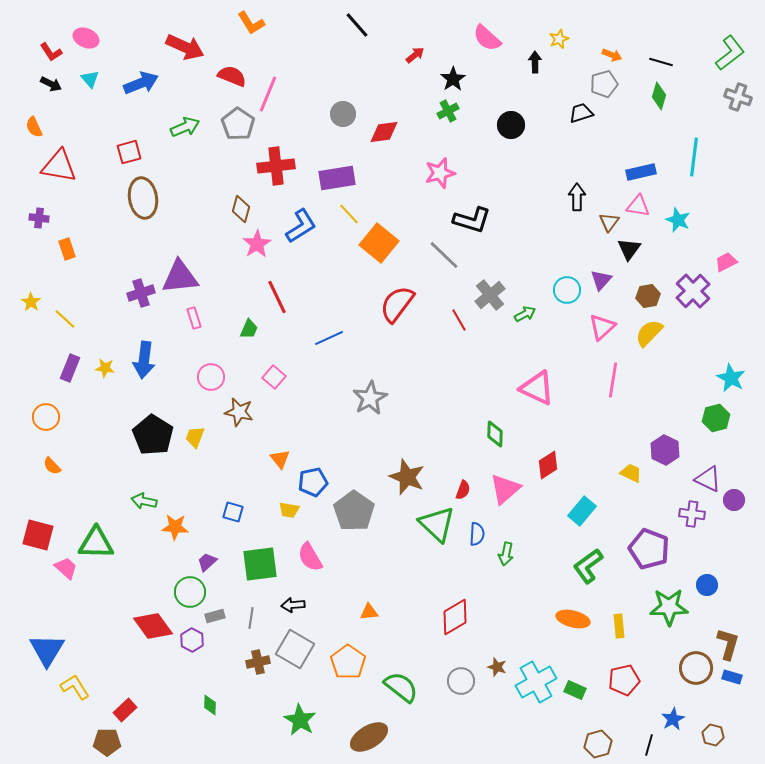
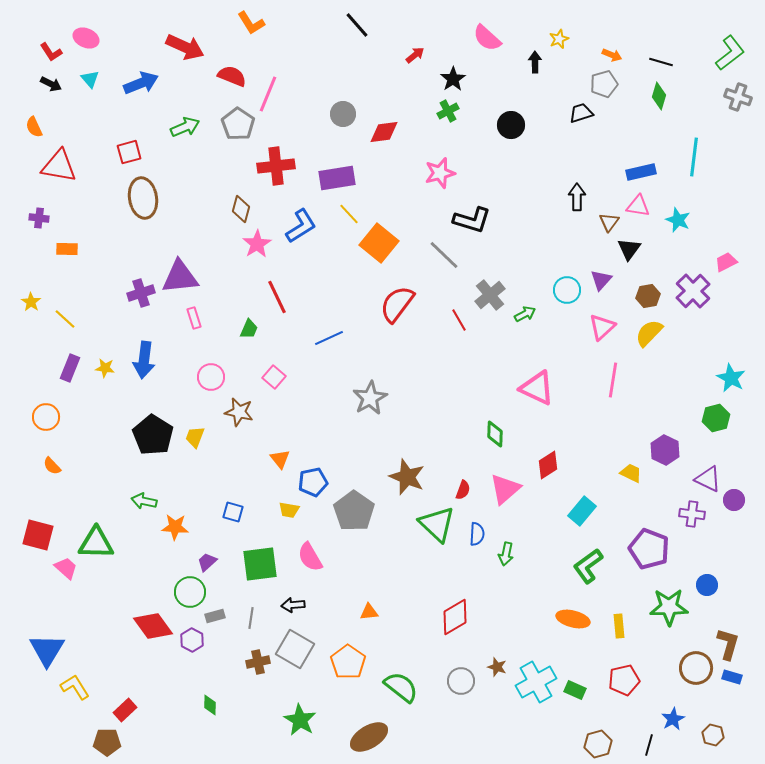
orange rectangle at (67, 249): rotated 70 degrees counterclockwise
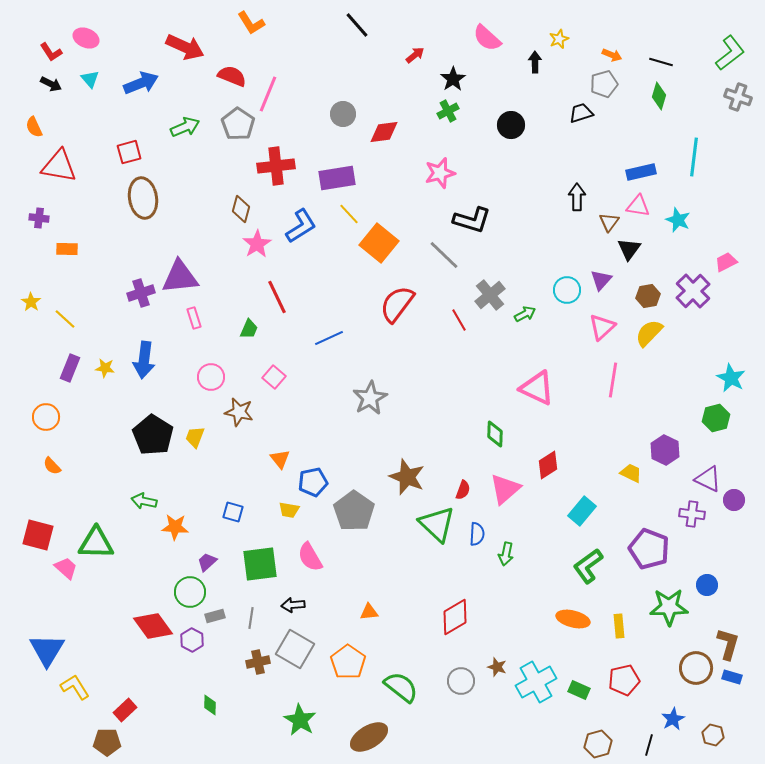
green rectangle at (575, 690): moved 4 px right
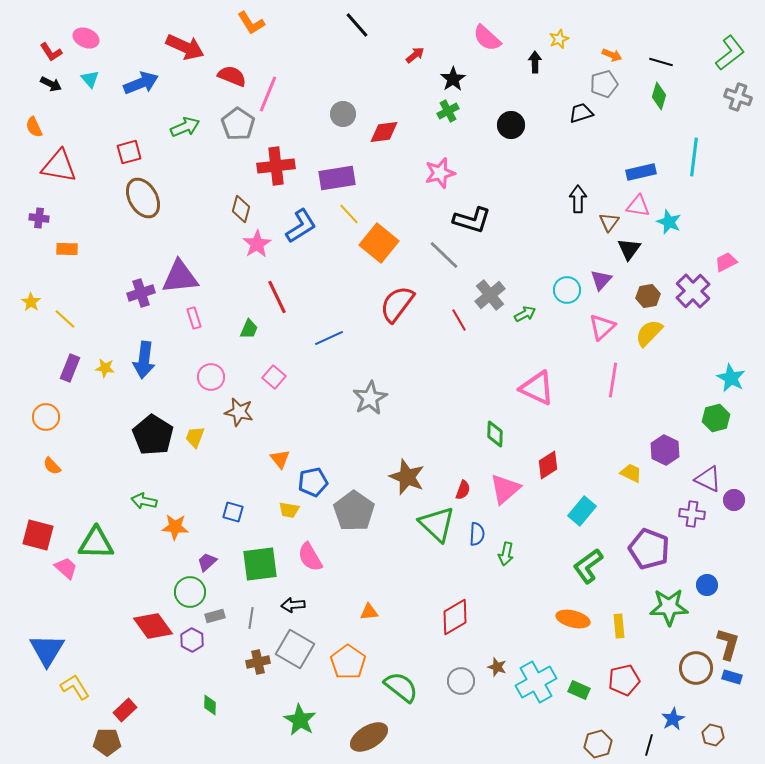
black arrow at (577, 197): moved 1 px right, 2 px down
brown ellipse at (143, 198): rotated 21 degrees counterclockwise
cyan star at (678, 220): moved 9 px left, 2 px down
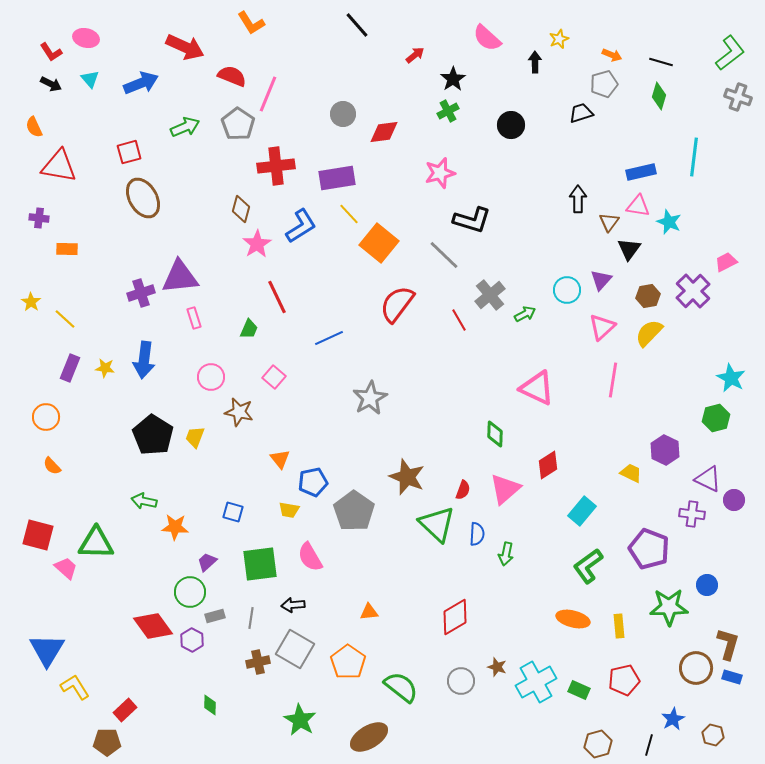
pink ellipse at (86, 38): rotated 10 degrees counterclockwise
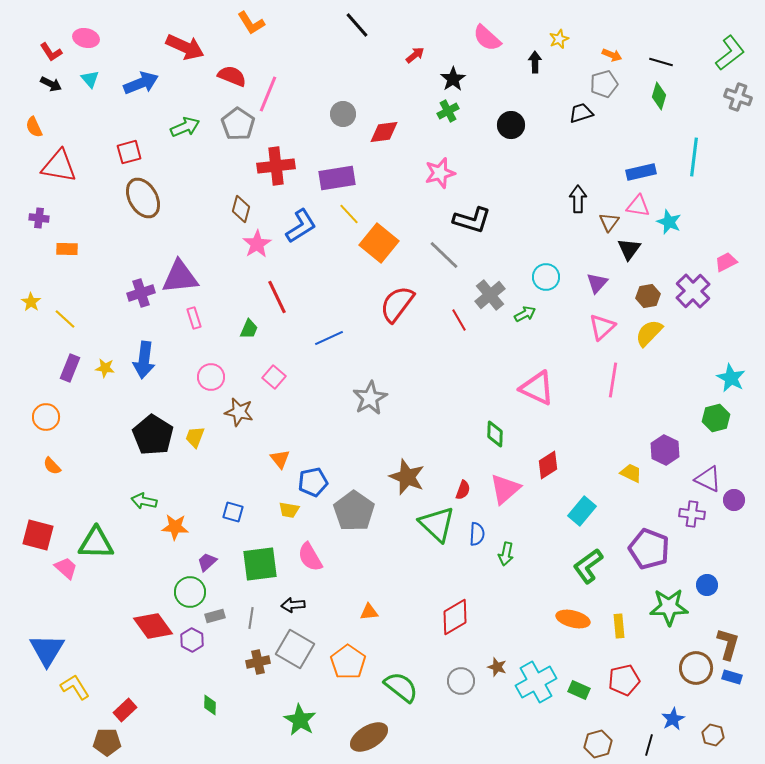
purple triangle at (601, 280): moved 4 px left, 3 px down
cyan circle at (567, 290): moved 21 px left, 13 px up
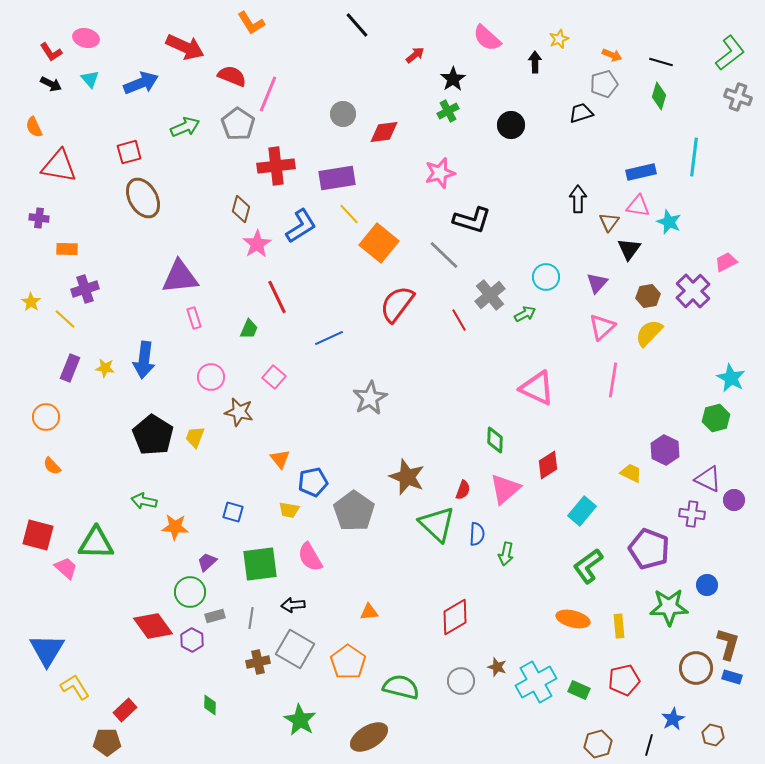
purple cross at (141, 293): moved 56 px left, 4 px up
green diamond at (495, 434): moved 6 px down
green semicircle at (401, 687): rotated 24 degrees counterclockwise
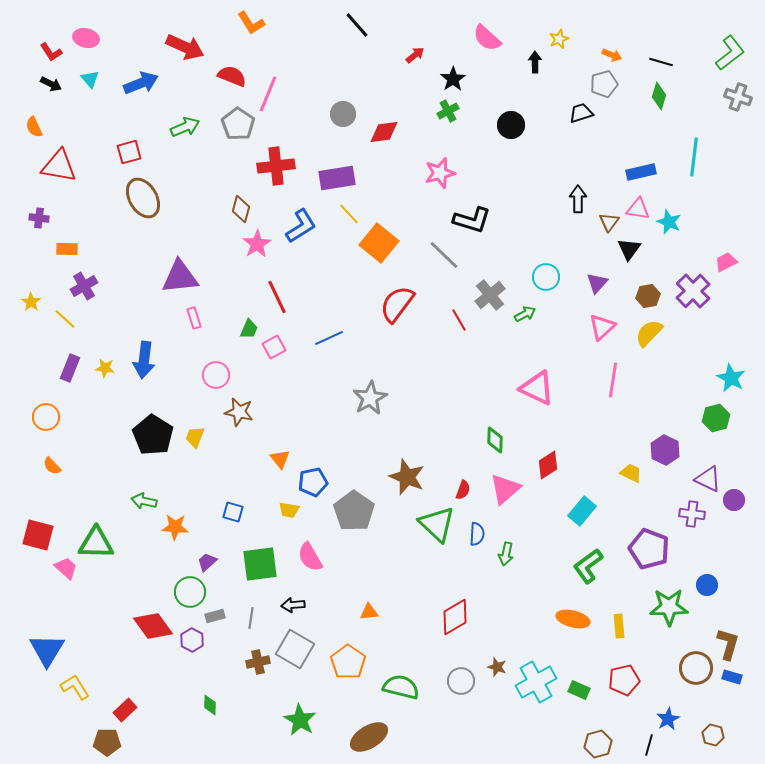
pink triangle at (638, 206): moved 3 px down
purple cross at (85, 289): moved 1 px left, 3 px up; rotated 12 degrees counterclockwise
pink circle at (211, 377): moved 5 px right, 2 px up
pink square at (274, 377): moved 30 px up; rotated 20 degrees clockwise
blue star at (673, 719): moved 5 px left
